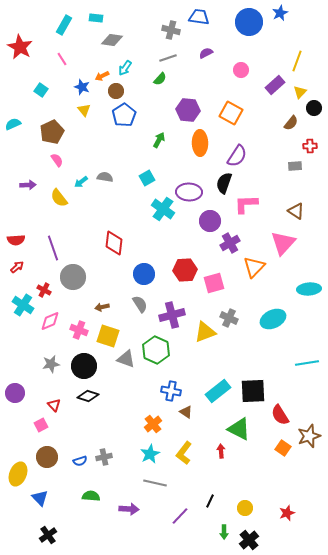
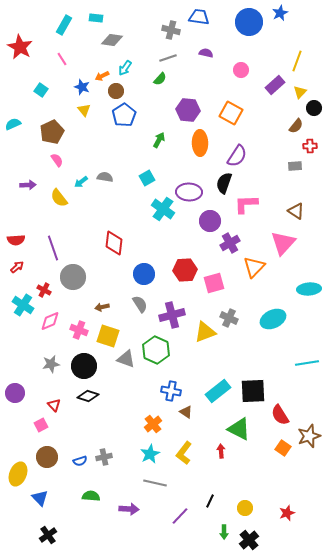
purple semicircle at (206, 53): rotated 40 degrees clockwise
brown semicircle at (291, 123): moved 5 px right, 3 px down
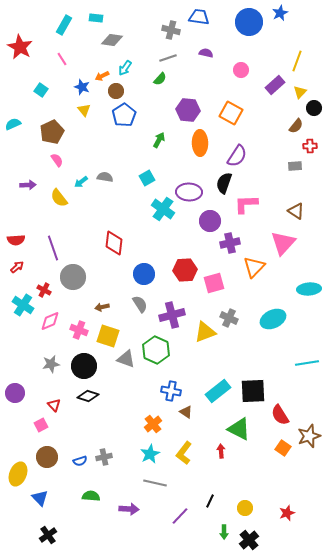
purple cross at (230, 243): rotated 18 degrees clockwise
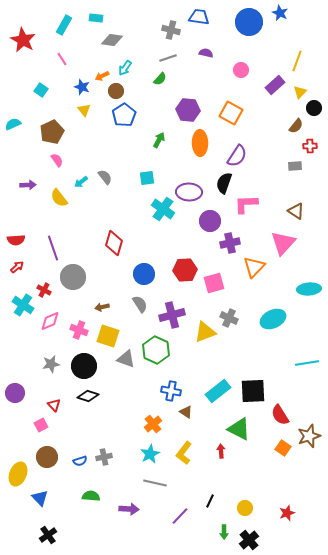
blue star at (280, 13): rotated 21 degrees counterclockwise
red star at (20, 47): moved 3 px right, 7 px up
gray semicircle at (105, 177): rotated 42 degrees clockwise
cyan square at (147, 178): rotated 21 degrees clockwise
red diamond at (114, 243): rotated 10 degrees clockwise
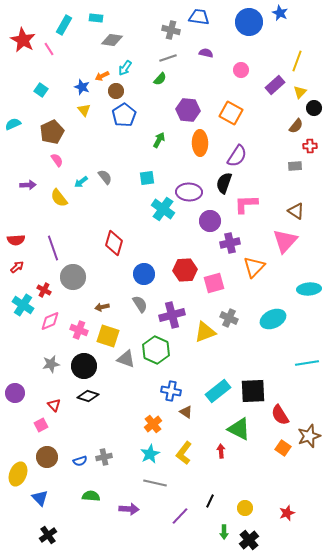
pink line at (62, 59): moved 13 px left, 10 px up
pink triangle at (283, 243): moved 2 px right, 2 px up
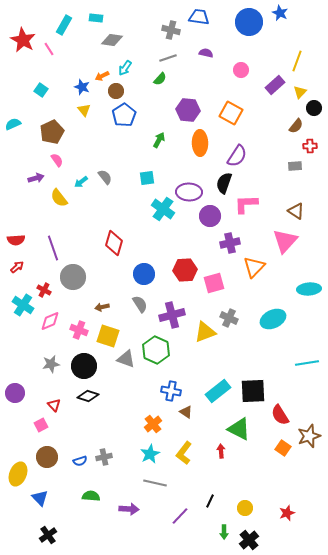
purple arrow at (28, 185): moved 8 px right, 7 px up; rotated 14 degrees counterclockwise
purple circle at (210, 221): moved 5 px up
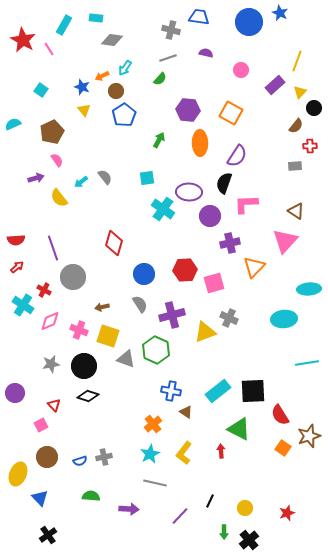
cyan ellipse at (273, 319): moved 11 px right; rotated 20 degrees clockwise
